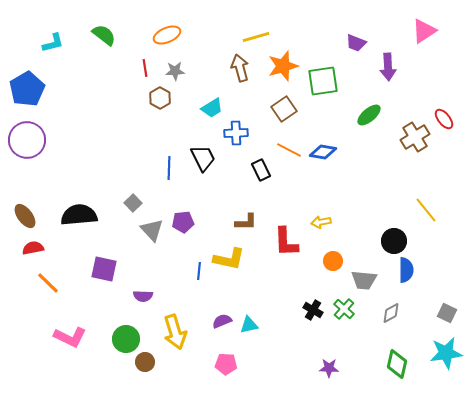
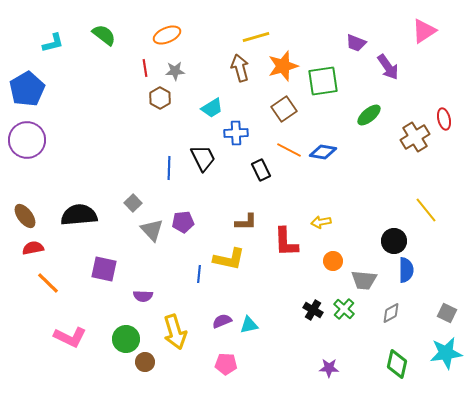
purple arrow at (388, 67): rotated 32 degrees counterclockwise
red ellipse at (444, 119): rotated 25 degrees clockwise
blue line at (199, 271): moved 3 px down
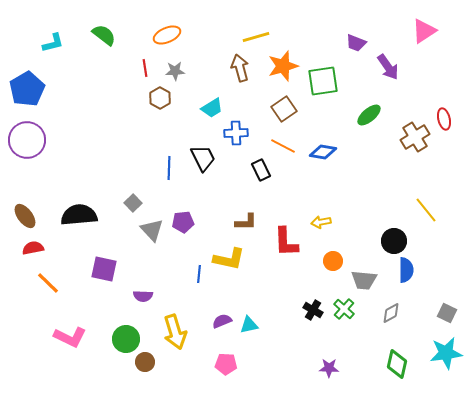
orange line at (289, 150): moved 6 px left, 4 px up
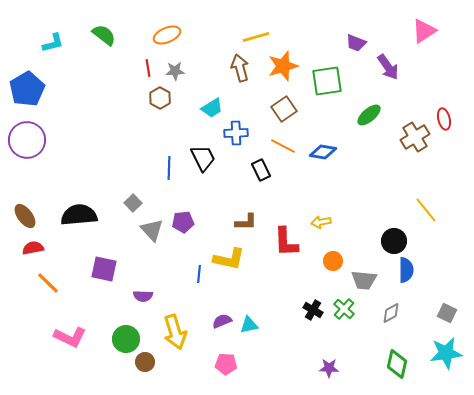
red line at (145, 68): moved 3 px right
green square at (323, 81): moved 4 px right
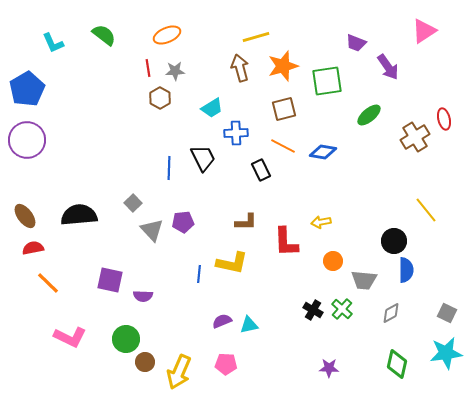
cyan L-shape at (53, 43): rotated 80 degrees clockwise
brown square at (284, 109): rotated 20 degrees clockwise
yellow L-shape at (229, 259): moved 3 px right, 4 px down
purple square at (104, 269): moved 6 px right, 11 px down
green cross at (344, 309): moved 2 px left
yellow arrow at (175, 332): moved 4 px right, 40 px down; rotated 40 degrees clockwise
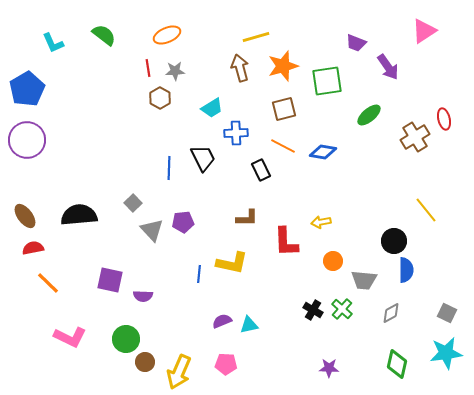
brown L-shape at (246, 222): moved 1 px right, 4 px up
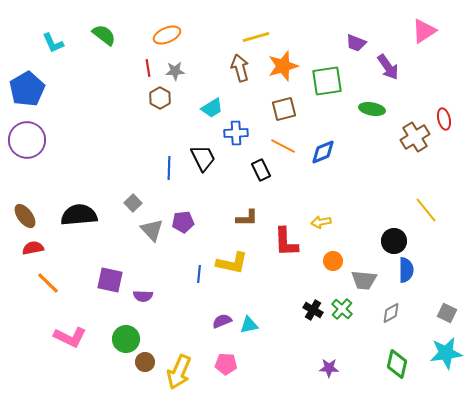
green ellipse at (369, 115): moved 3 px right, 6 px up; rotated 50 degrees clockwise
blue diamond at (323, 152): rotated 32 degrees counterclockwise
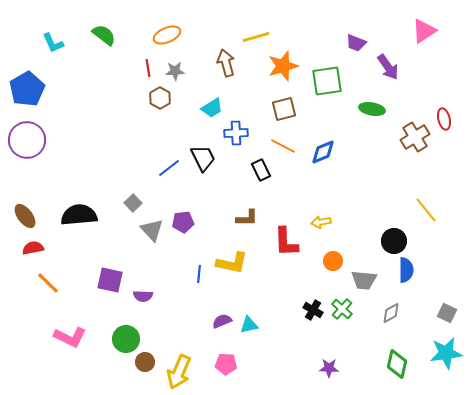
brown arrow at (240, 68): moved 14 px left, 5 px up
blue line at (169, 168): rotated 50 degrees clockwise
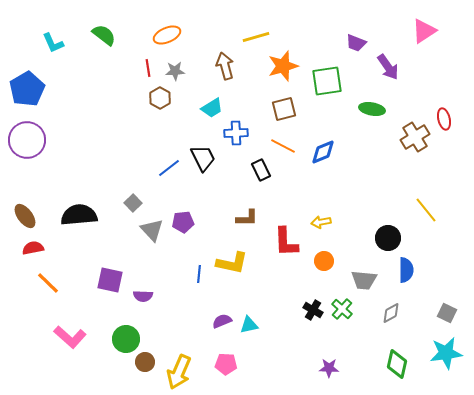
brown arrow at (226, 63): moved 1 px left, 3 px down
black circle at (394, 241): moved 6 px left, 3 px up
orange circle at (333, 261): moved 9 px left
pink L-shape at (70, 337): rotated 16 degrees clockwise
